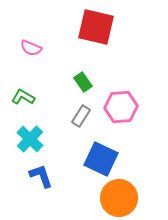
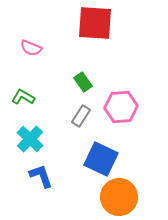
red square: moved 1 px left, 4 px up; rotated 9 degrees counterclockwise
orange circle: moved 1 px up
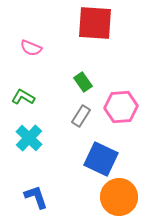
cyan cross: moved 1 px left, 1 px up
blue L-shape: moved 5 px left, 21 px down
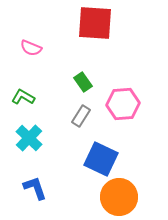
pink hexagon: moved 2 px right, 3 px up
blue L-shape: moved 1 px left, 9 px up
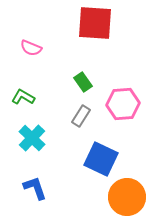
cyan cross: moved 3 px right
orange circle: moved 8 px right
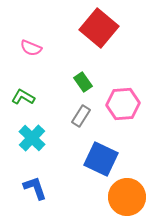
red square: moved 4 px right, 5 px down; rotated 36 degrees clockwise
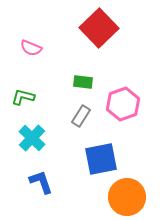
red square: rotated 6 degrees clockwise
green rectangle: rotated 48 degrees counterclockwise
green L-shape: rotated 15 degrees counterclockwise
pink hexagon: rotated 16 degrees counterclockwise
blue square: rotated 36 degrees counterclockwise
blue L-shape: moved 6 px right, 6 px up
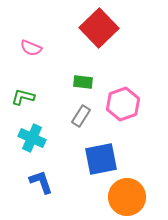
cyan cross: rotated 20 degrees counterclockwise
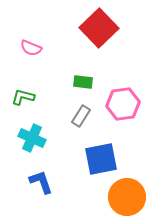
pink hexagon: rotated 12 degrees clockwise
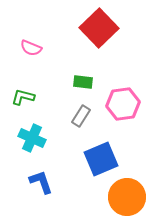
blue square: rotated 12 degrees counterclockwise
